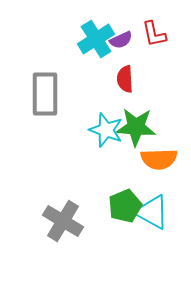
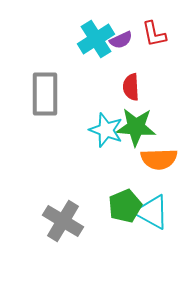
red semicircle: moved 6 px right, 8 px down
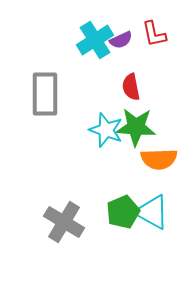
cyan cross: moved 1 px left, 1 px down
red semicircle: rotated 8 degrees counterclockwise
green pentagon: moved 2 px left, 6 px down
gray cross: moved 1 px right, 1 px down
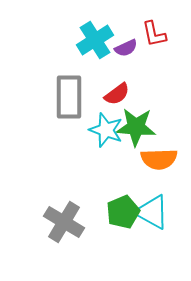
purple semicircle: moved 5 px right, 8 px down
red semicircle: moved 14 px left, 7 px down; rotated 116 degrees counterclockwise
gray rectangle: moved 24 px right, 3 px down
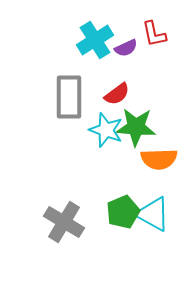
cyan triangle: moved 1 px right, 2 px down
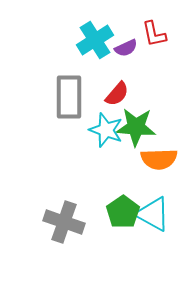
red semicircle: rotated 12 degrees counterclockwise
green pentagon: rotated 12 degrees counterclockwise
gray cross: rotated 12 degrees counterclockwise
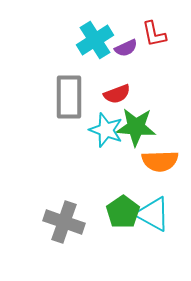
red semicircle: rotated 28 degrees clockwise
orange semicircle: moved 1 px right, 2 px down
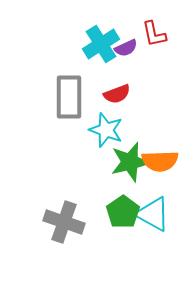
cyan cross: moved 6 px right, 4 px down
green star: moved 6 px left, 35 px down; rotated 18 degrees counterclockwise
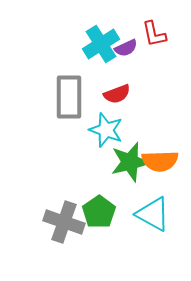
green pentagon: moved 24 px left
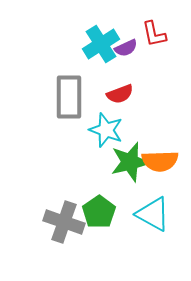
red semicircle: moved 3 px right
